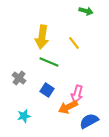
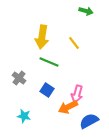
cyan star: rotated 24 degrees clockwise
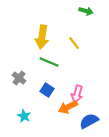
cyan star: rotated 16 degrees clockwise
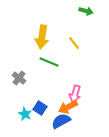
blue square: moved 7 px left, 18 px down
pink arrow: moved 2 px left
cyan star: moved 1 px right, 2 px up
blue semicircle: moved 28 px left
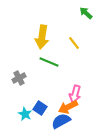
green arrow: moved 2 px down; rotated 152 degrees counterclockwise
gray cross: rotated 24 degrees clockwise
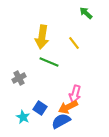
cyan star: moved 2 px left, 3 px down
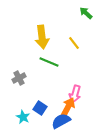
yellow arrow: rotated 15 degrees counterclockwise
orange arrow: rotated 144 degrees clockwise
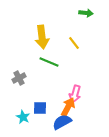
green arrow: rotated 144 degrees clockwise
blue square: rotated 32 degrees counterclockwise
blue semicircle: moved 1 px right, 1 px down
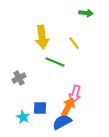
green line: moved 6 px right
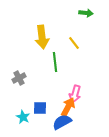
green line: rotated 60 degrees clockwise
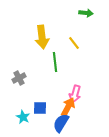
blue semicircle: moved 1 px left, 1 px down; rotated 30 degrees counterclockwise
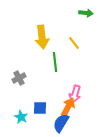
cyan star: moved 2 px left
